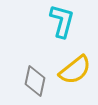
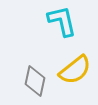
cyan L-shape: rotated 28 degrees counterclockwise
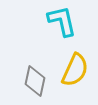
yellow semicircle: rotated 28 degrees counterclockwise
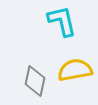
yellow semicircle: rotated 124 degrees counterclockwise
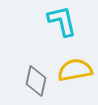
gray diamond: moved 1 px right
